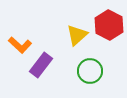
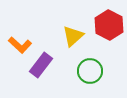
yellow triangle: moved 4 px left, 1 px down
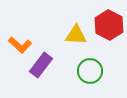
yellow triangle: moved 3 px right, 1 px up; rotated 45 degrees clockwise
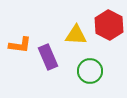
orange L-shape: rotated 35 degrees counterclockwise
purple rectangle: moved 7 px right, 8 px up; rotated 60 degrees counterclockwise
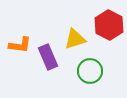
yellow triangle: moved 1 px left, 4 px down; rotated 20 degrees counterclockwise
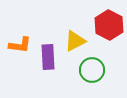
yellow triangle: moved 2 px down; rotated 10 degrees counterclockwise
purple rectangle: rotated 20 degrees clockwise
green circle: moved 2 px right, 1 px up
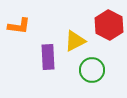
orange L-shape: moved 1 px left, 19 px up
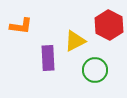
orange L-shape: moved 2 px right
purple rectangle: moved 1 px down
green circle: moved 3 px right
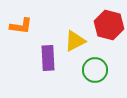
red hexagon: rotated 12 degrees counterclockwise
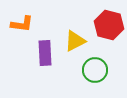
orange L-shape: moved 1 px right, 2 px up
purple rectangle: moved 3 px left, 5 px up
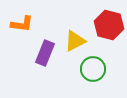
purple rectangle: rotated 25 degrees clockwise
green circle: moved 2 px left, 1 px up
